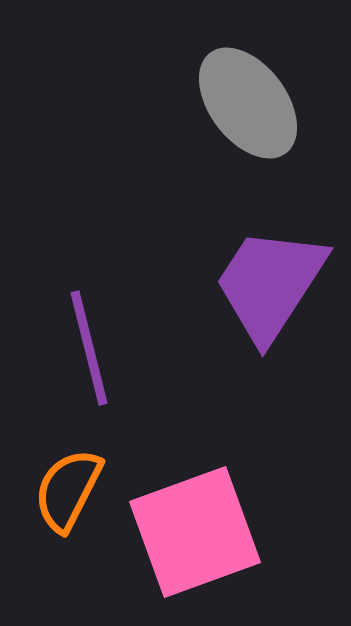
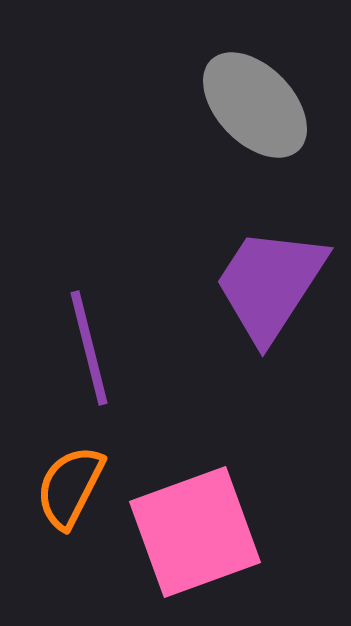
gray ellipse: moved 7 px right, 2 px down; rotated 7 degrees counterclockwise
orange semicircle: moved 2 px right, 3 px up
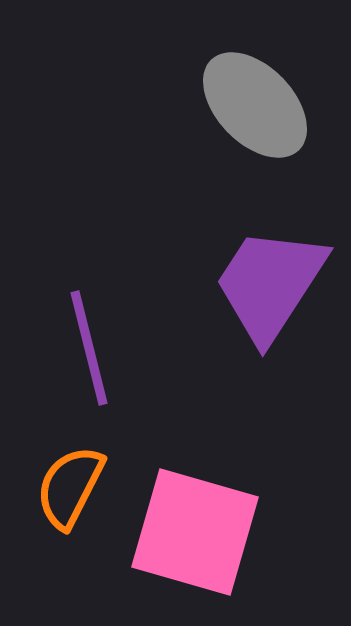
pink square: rotated 36 degrees clockwise
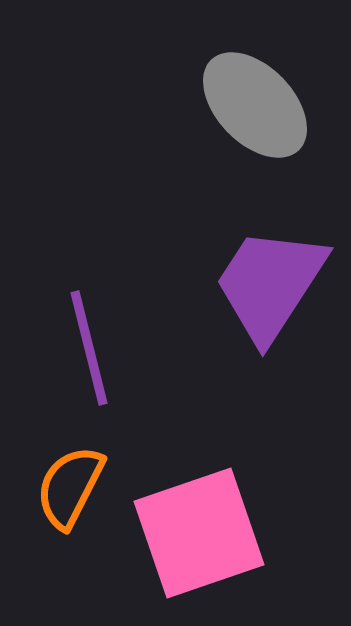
pink square: moved 4 px right, 1 px down; rotated 35 degrees counterclockwise
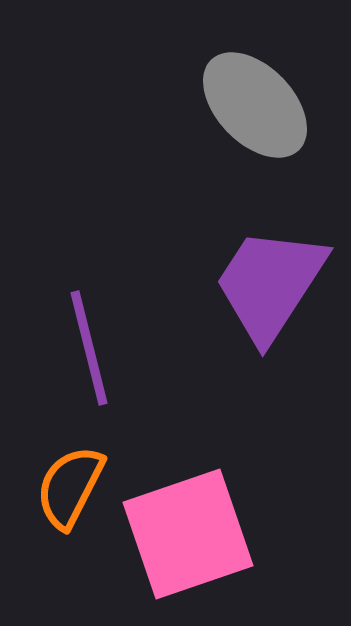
pink square: moved 11 px left, 1 px down
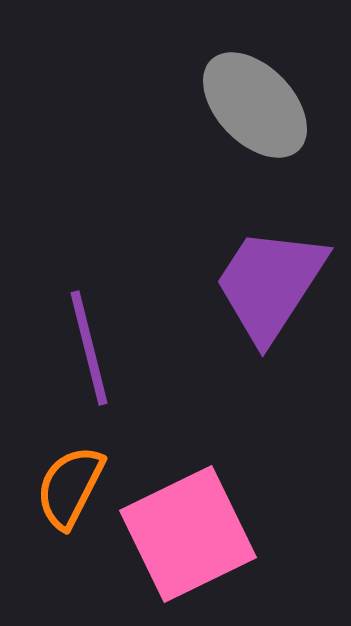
pink square: rotated 7 degrees counterclockwise
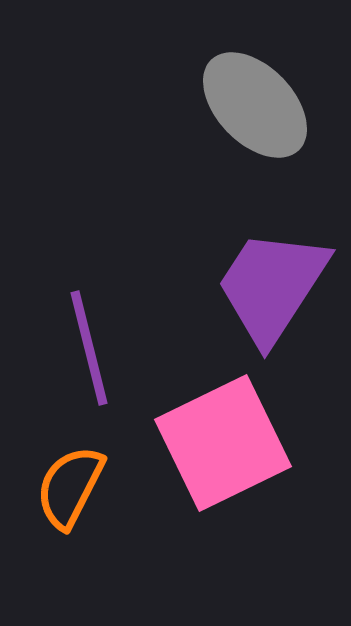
purple trapezoid: moved 2 px right, 2 px down
pink square: moved 35 px right, 91 px up
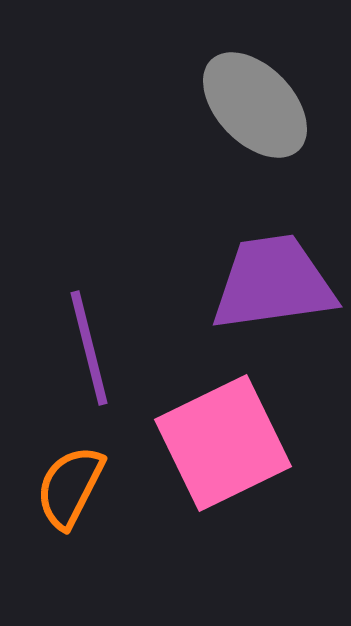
purple trapezoid: moved 1 px right, 3 px up; rotated 49 degrees clockwise
